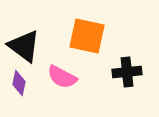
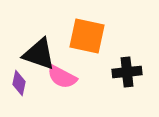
black triangle: moved 15 px right, 8 px down; rotated 18 degrees counterclockwise
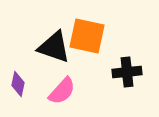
black triangle: moved 15 px right, 7 px up
pink semicircle: moved 14 px down; rotated 76 degrees counterclockwise
purple diamond: moved 1 px left, 1 px down
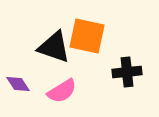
purple diamond: rotated 45 degrees counterclockwise
pink semicircle: rotated 16 degrees clockwise
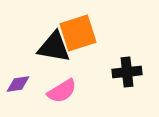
orange square: moved 9 px left, 3 px up; rotated 30 degrees counterclockwise
black triangle: rotated 9 degrees counterclockwise
purple diamond: rotated 65 degrees counterclockwise
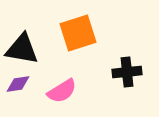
black triangle: moved 32 px left, 2 px down
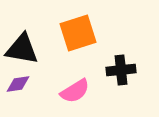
black cross: moved 6 px left, 2 px up
pink semicircle: moved 13 px right
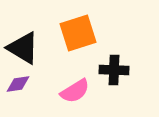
black triangle: moved 1 px right, 1 px up; rotated 21 degrees clockwise
black cross: moved 7 px left; rotated 8 degrees clockwise
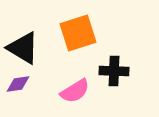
black cross: moved 1 px down
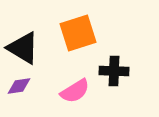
purple diamond: moved 1 px right, 2 px down
